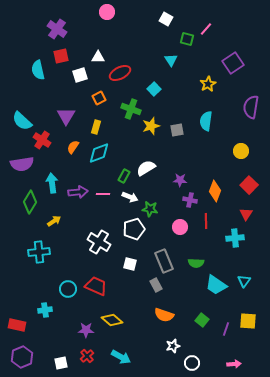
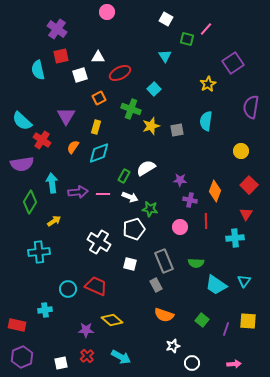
cyan triangle at (171, 60): moved 6 px left, 4 px up
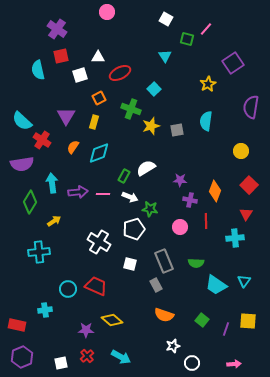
yellow rectangle at (96, 127): moved 2 px left, 5 px up
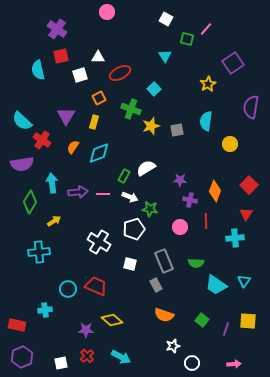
yellow circle at (241, 151): moved 11 px left, 7 px up
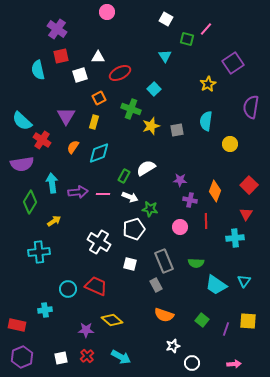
white square at (61, 363): moved 5 px up
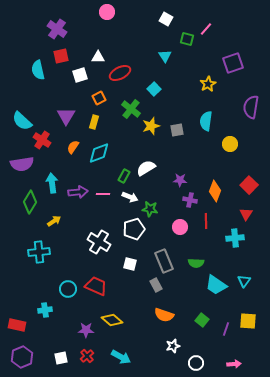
purple square at (233, 63): rotated 15 degrees clockwise
green cross at (131, 109): rotated 18 degrees clockwise
white circle at (192, 363): moved 4 px right
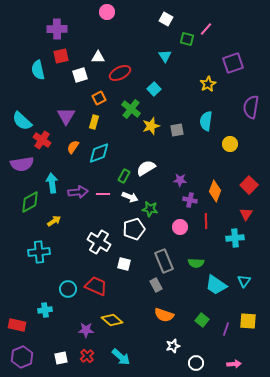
purple cross at (57, 29): rotated 36 degrees counterclockwise
green diamond at (30, 202): rotated 30 degrees clockwise
white square at (130, 264): moved 6 px left
cyan arrow at (121, 357): rotated 12 degrees clockwise
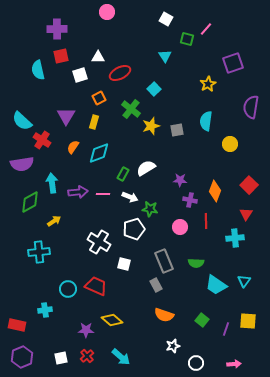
green rectangle at (124, 176): moved 1 px left, 2 px up
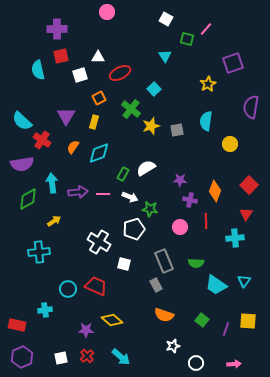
green diamond at (30, 202): moved 2 px left, 3 px up
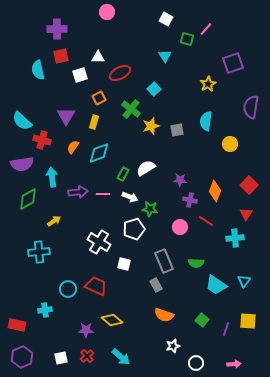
red cross at (42, 140): rotated 18 degrees counterclockwise
cyan arrow at (52, 183): moved 6 px up
red line at (206, 221): rotated 56 degrees counterclockwise
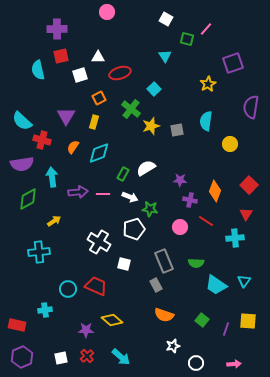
red ellipse at (120, 73): rotated 10 degrees clockwise
